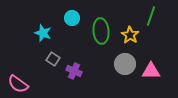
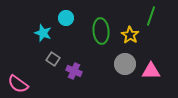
cyan circle: moved 6 px left
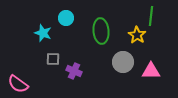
green line: rotated 12 degrees counterclockwise
yellow star: moved 7 px right
gray square: rotated 32 degrees counterclockwise
gray circle: moved 2 px left, 2 px up
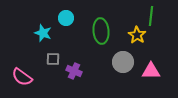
pink semicircle: moved 4 px right, 7 px up
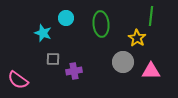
green ellipse: moved 7 px up
yellow star: moved 3 px down
purple cross: rotated 35 degrees counterclockwise
pink semicircle: moved 4 px left, 3 px down
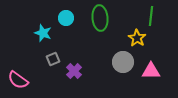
green ellipse: moved 1 px left, 6 px up
gray square: rotated 24 degrees counterclockwise
purple cross: rotated 35 degrees counterclockwise
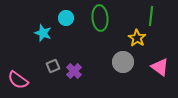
gray square: moved 7 px down
pink triangle: moved 9 px right, 4 px up; rotated 36 degrees clockwise
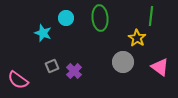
gray square: moved 1 px left
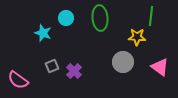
yellow star: moved 1 px up; rotated 30 degrees counterclockwise
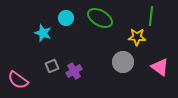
green ellipse: rotated 55 degrees counterclockwise
purple cross: rotated 14 degrees clockwise
